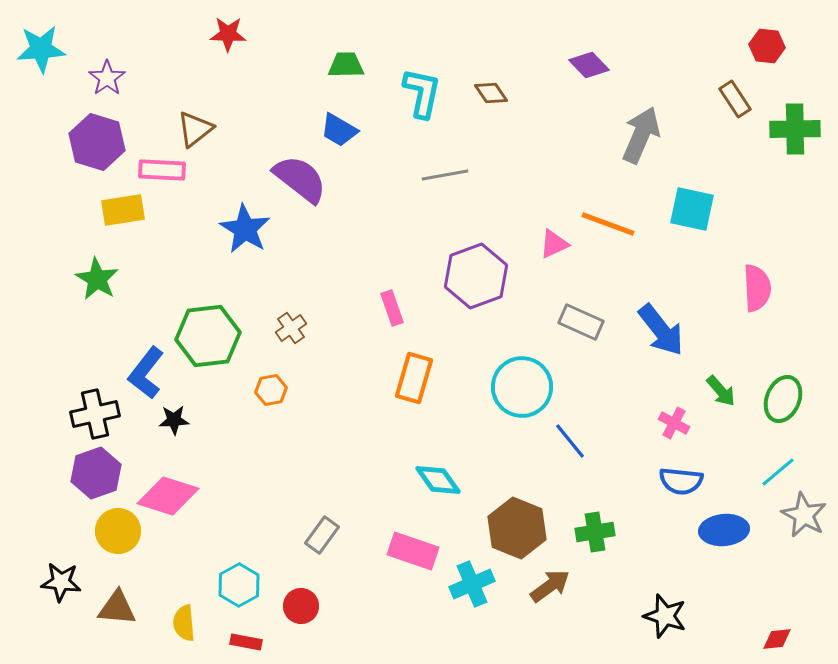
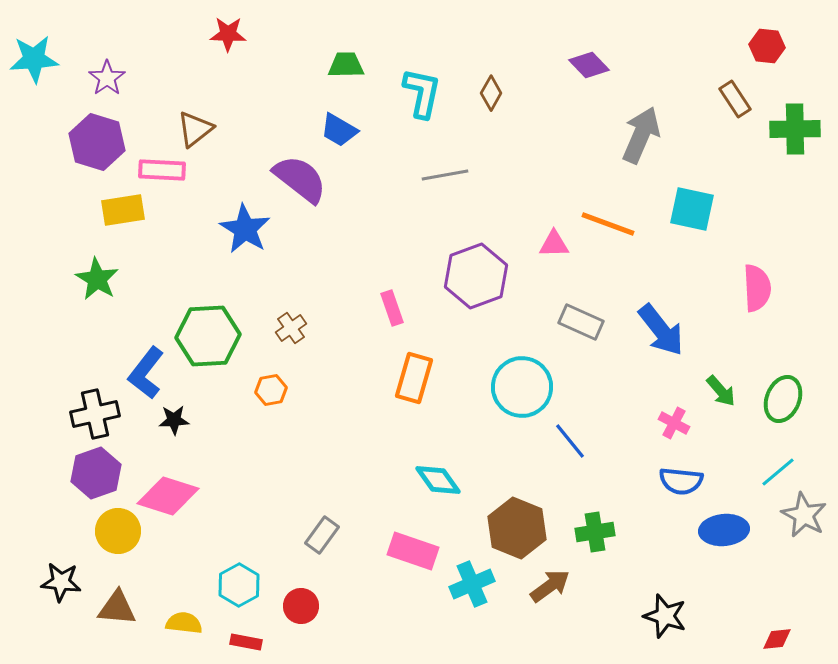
cyan star at (41, 49): moved 7 px left, 10 px down
brown diamond at (491, 93): rotated 64 degrees clockwise
pink triangle at (554, 244): rotated 24 degrees clockwise
green hexagon at (208, 336): rotated 4 degrees clockwise
yellow semicircle at (184, 623): rotated 102 degrees clockwise
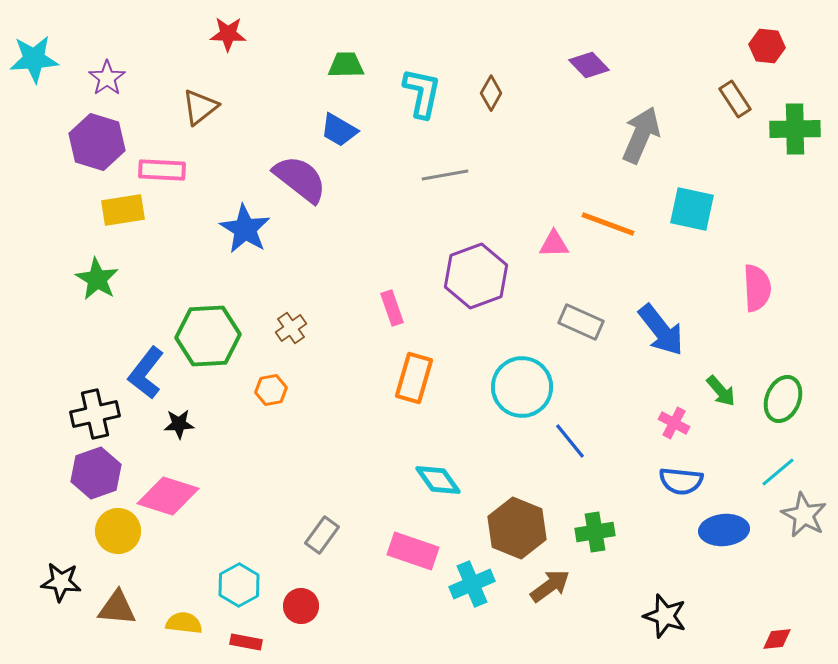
brown triangle at (195, 129): moved 5 px right, 22 px up
black star at (174, 420): moved 5 px right, 4 px down
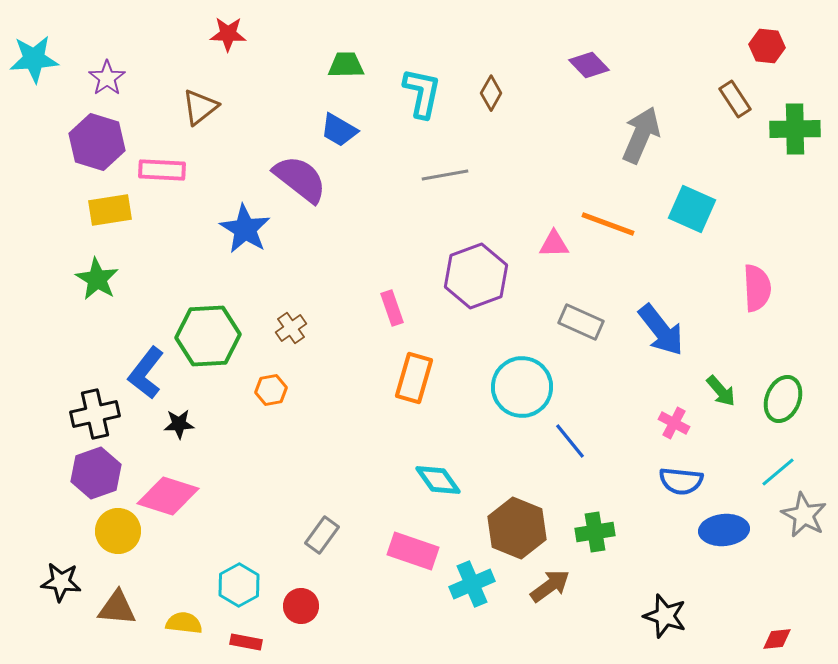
cyan square at (692, 209): rotated 12 degrees clockwise
yellow rectangle at (123, 210): moved 13 px left
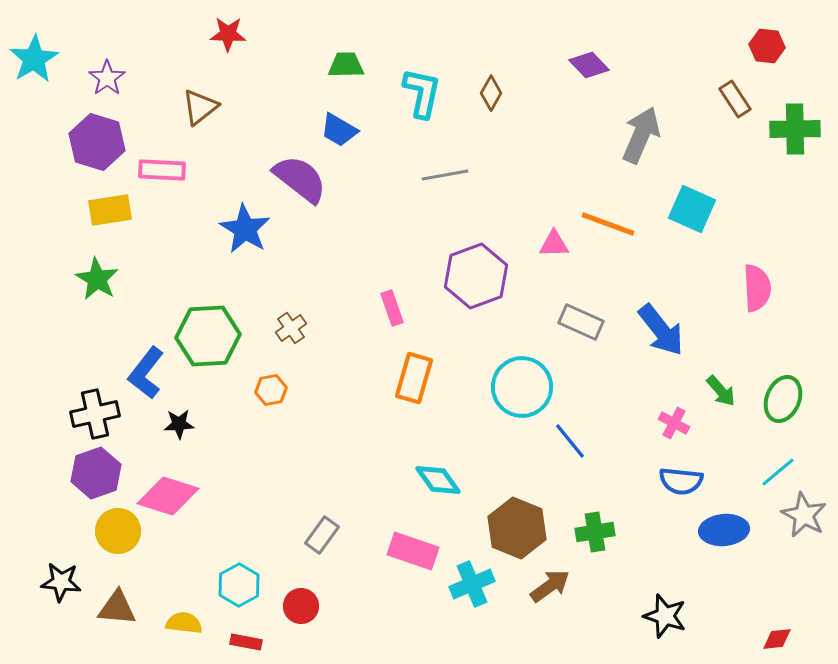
cyan star at (34, 59): rotated 27 degrees counterclockwise
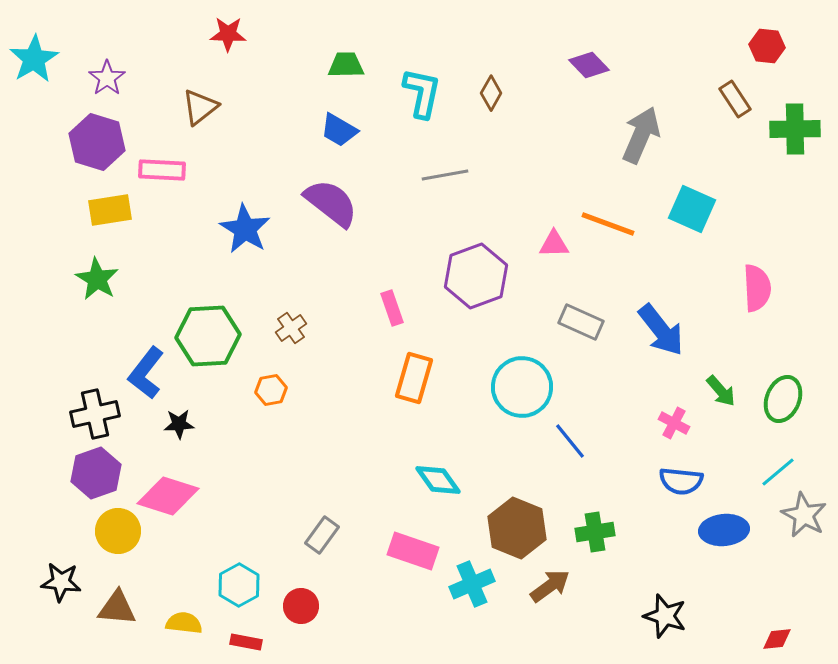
purple semicircle at (300, 179): moved 31 px right, 24 px down
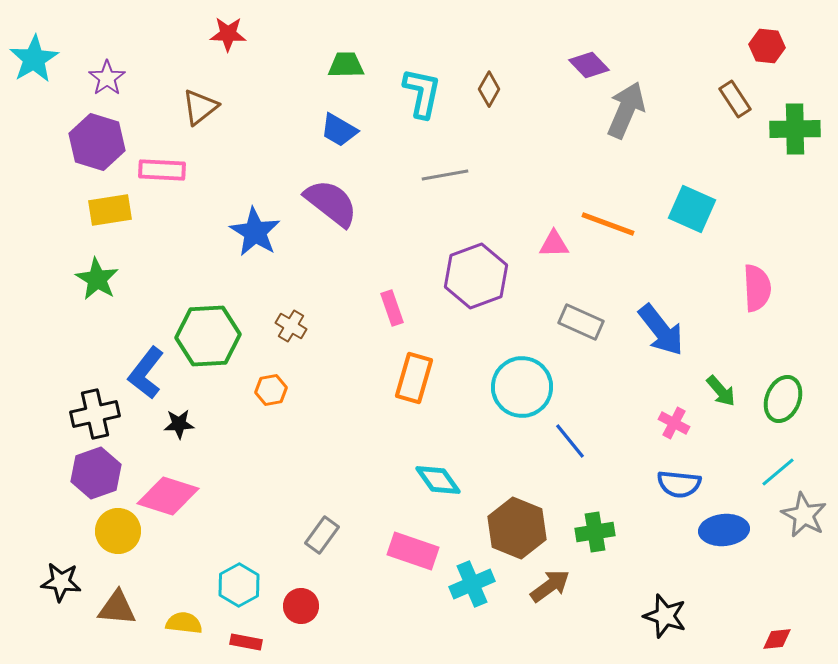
brown diamond at (491, 93): moved 2 px left, 4 px up
gray arrow at (641, 135): moved 15 px left, 25 px up
blue star at (245, 229): moved 10 px right, 3 px down
brown cross at (291, 328): moved 2 px up; rotated 24 degrees counterclockwise
blue semicircle at (681, 481): moved 2 px left, 3 px down
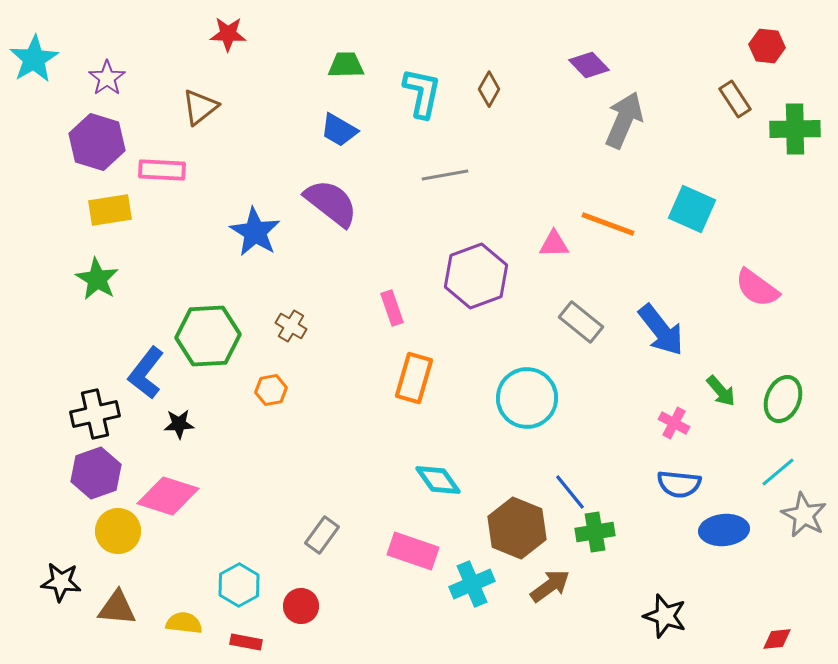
gray arrow at (626, 110): moved 2 px left, 10 px down
pink semicircle at (757, 288): rotated 129 degrees clockwise
gray rectangle at (581, 322): rotated 15 degrees clockwise
cyan circle at (522, 387): moved 5 px right, 11 px down
blue line at (570, 441): moved 51 px down
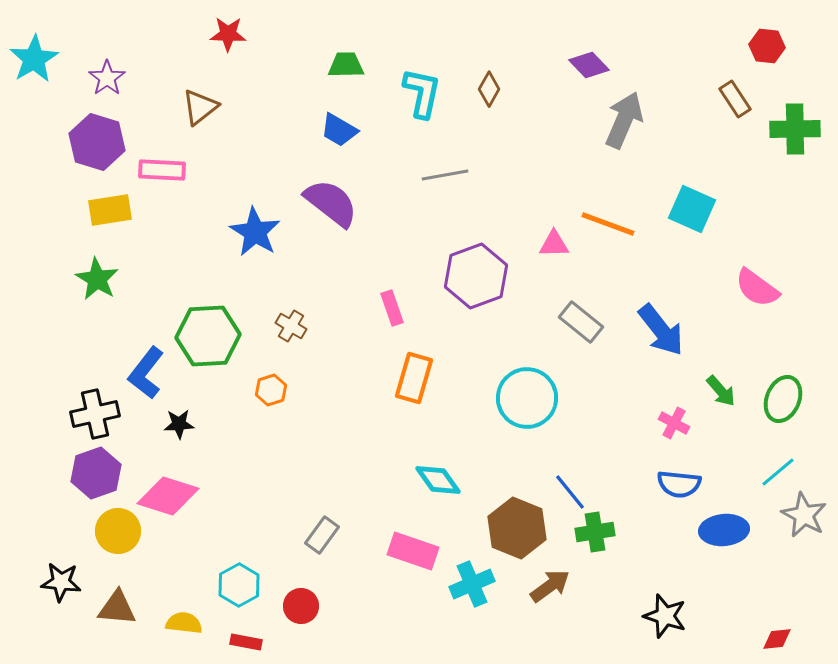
orange hexagon at (271, 390): rotated 8 degrees counterclockwise
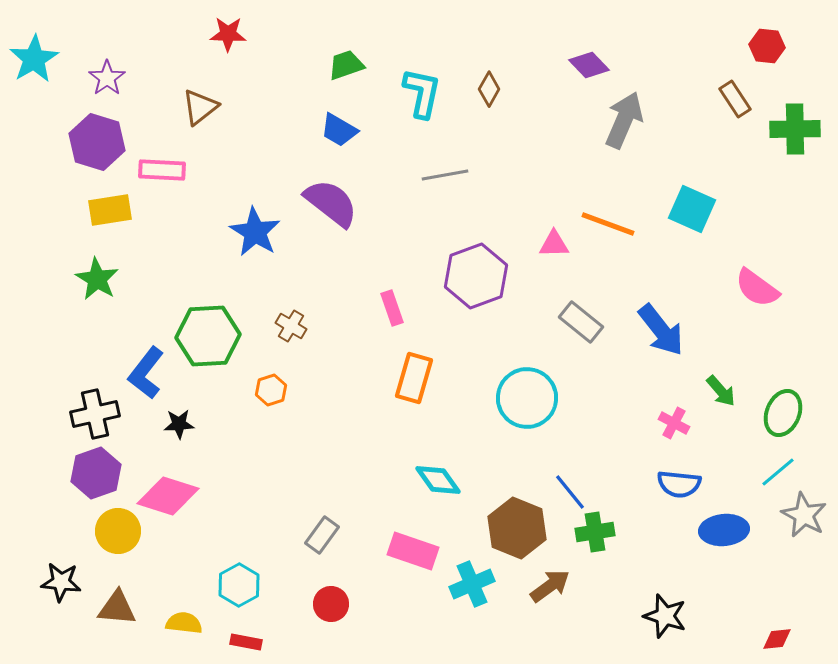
green trapezoid at (346, 65): rotated 18 degrees counterclockwise
green ellipse at (783, 399): moved 14 px down
red circle at (301, 606): moved 30 px right, 2 px up
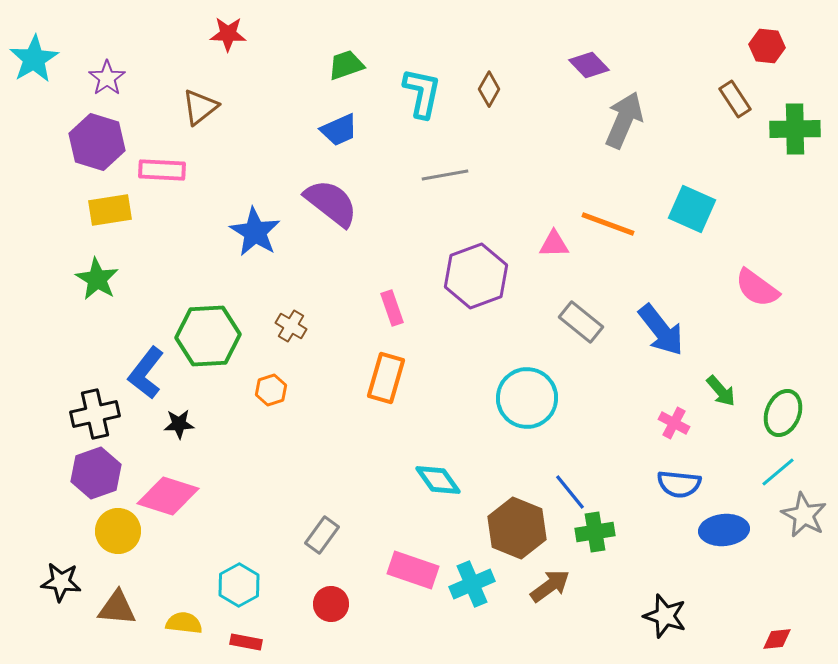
blue trapezoid at (339, 130): rotated 54 degrees counterclockwise
orange rectangle at (414, 378): moved 28 px left
pink rectangle at (413, 551): moved 19 px down
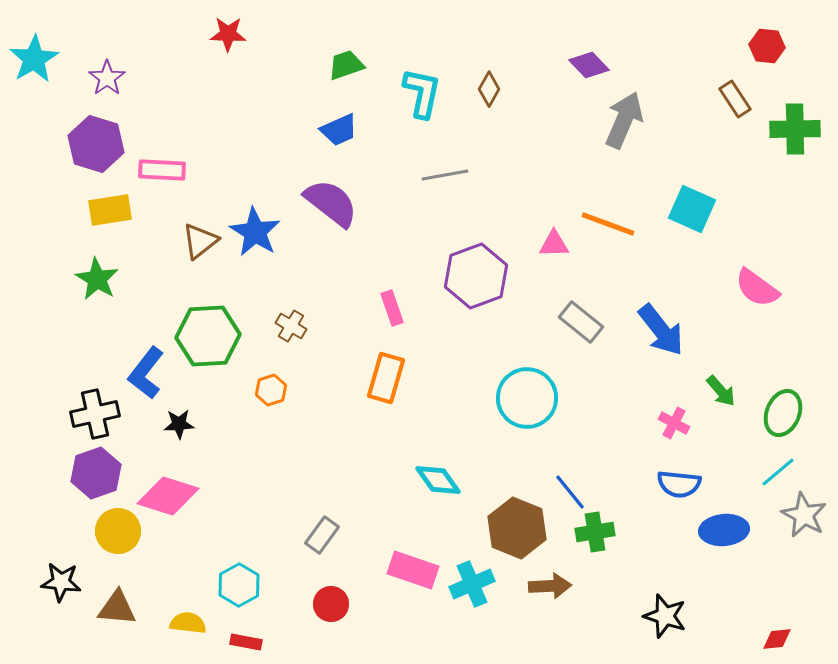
brown triangle at (200, 107): moved 134 px down
purple hexagon at (97, 142): moved 1 px left, 2 px down
brown arrow at (550, 586): rotated 33 degrees clockwise
yellow semicircle at (184, 623): moved 4 px right
